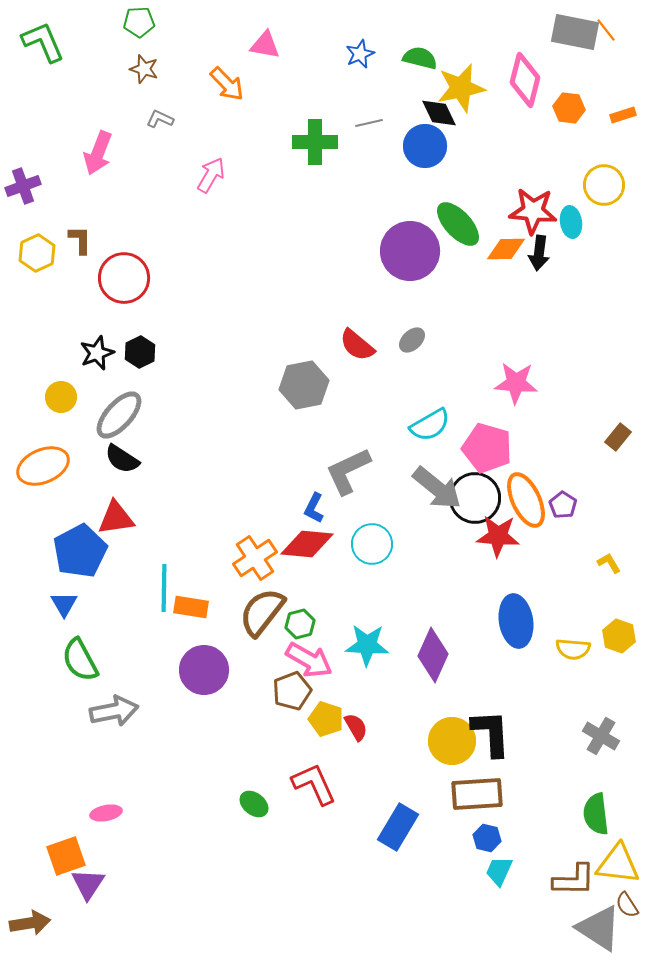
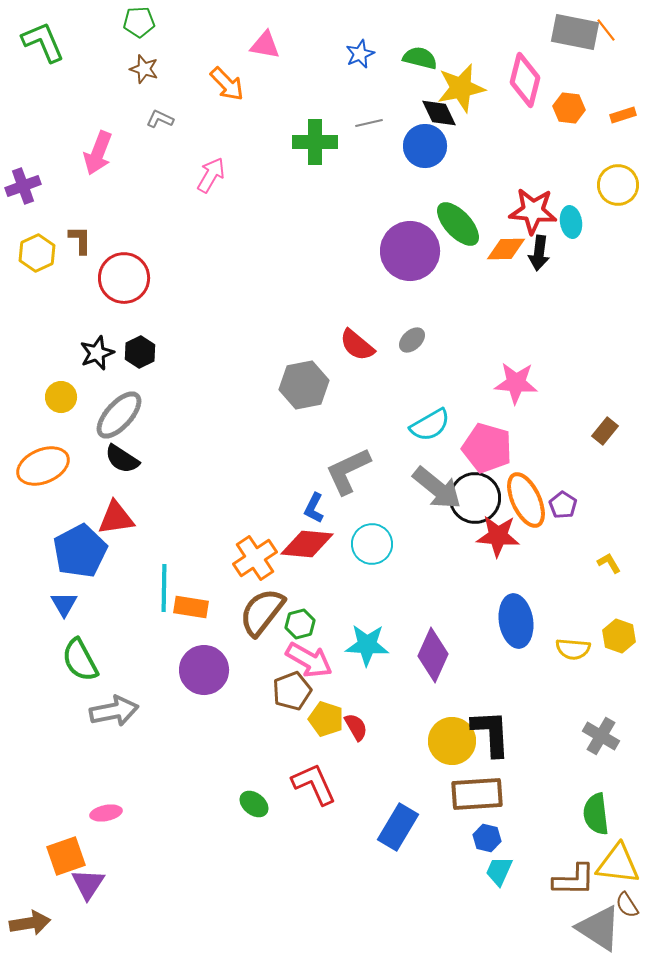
yellow circle at (604, 185): moved 14 px right
brown rectangle at (618, 437): moved 13 px left, 6 px up
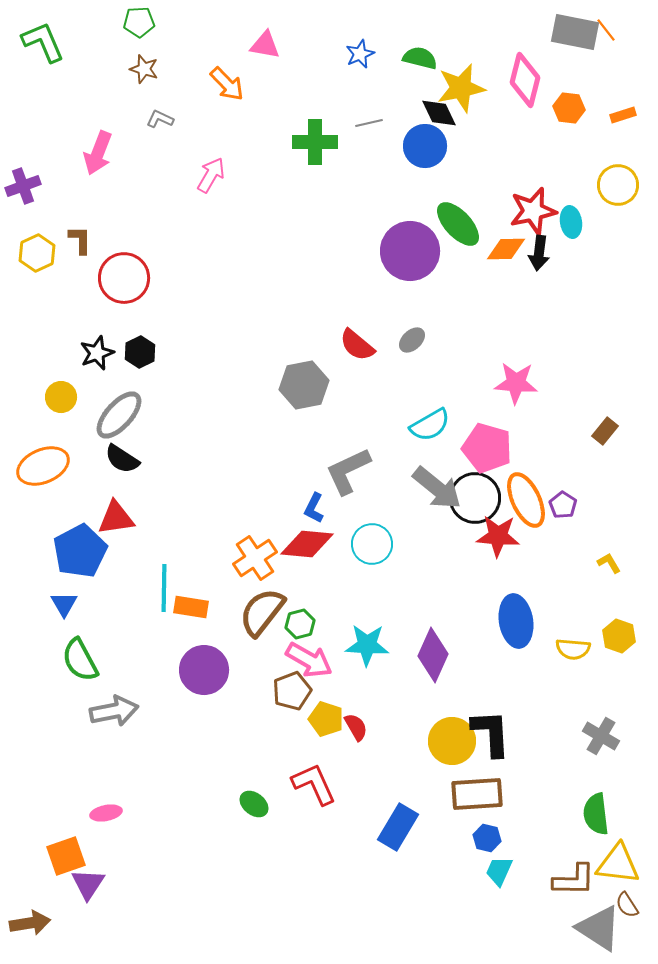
red star at (533, 211): rotated 18 degrees counterclockwise
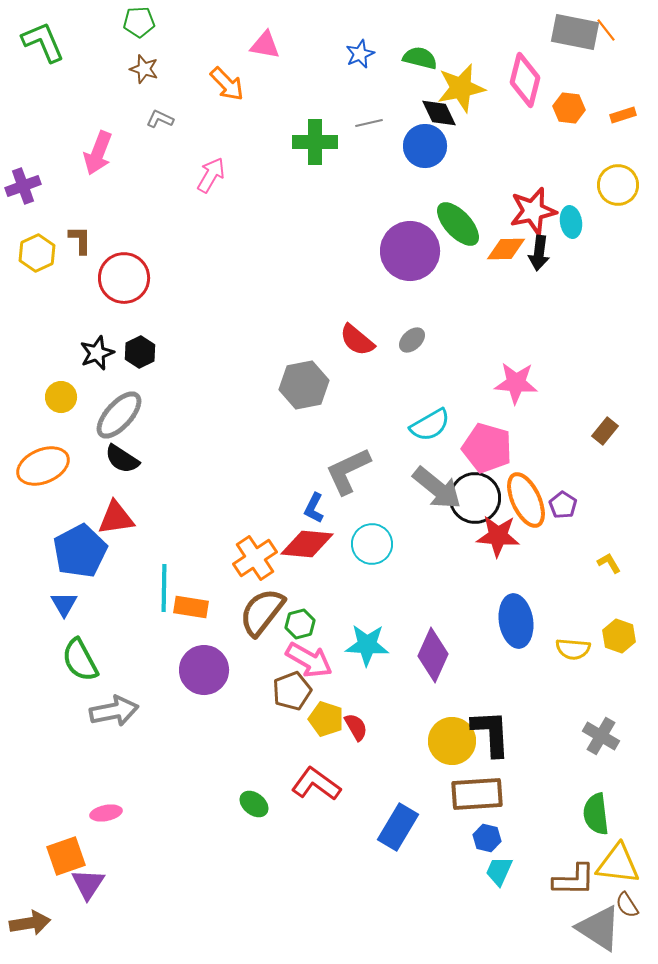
red semicircle at (357, 345): moved 5 px up
red L-shape at (314, 784): moved 2 px right; rotated 30 degrees counterclockwise
